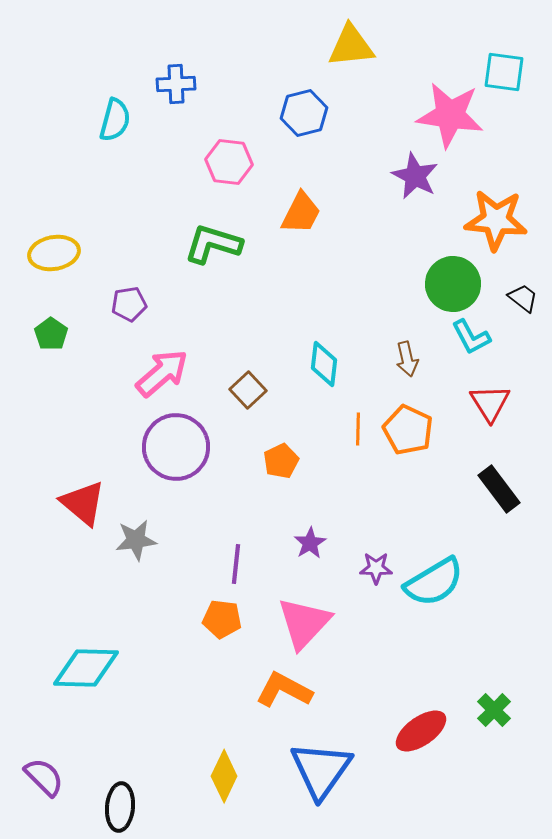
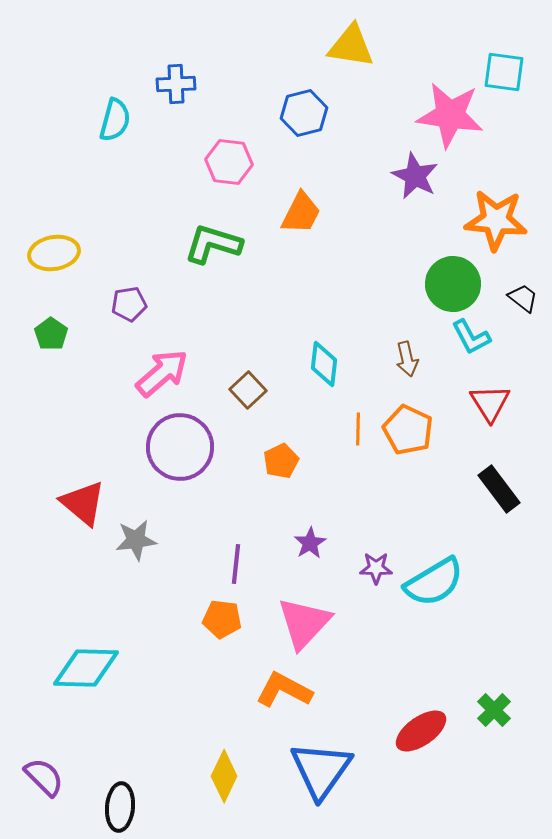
yellow triangle at (351, 46): rotated 15 degrees clockwise
purple circle at (176, 447): moved 4 px right
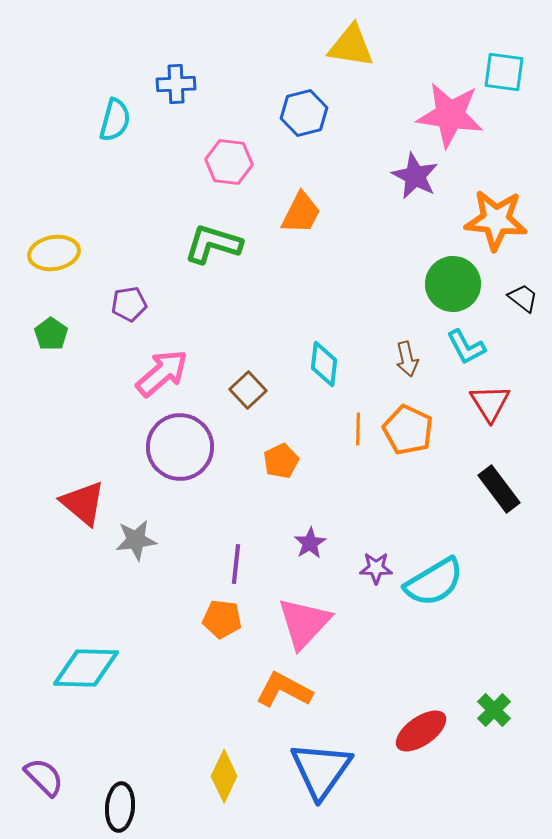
cyan L-shape at (471, 337): moved 5 px left, 10 px down
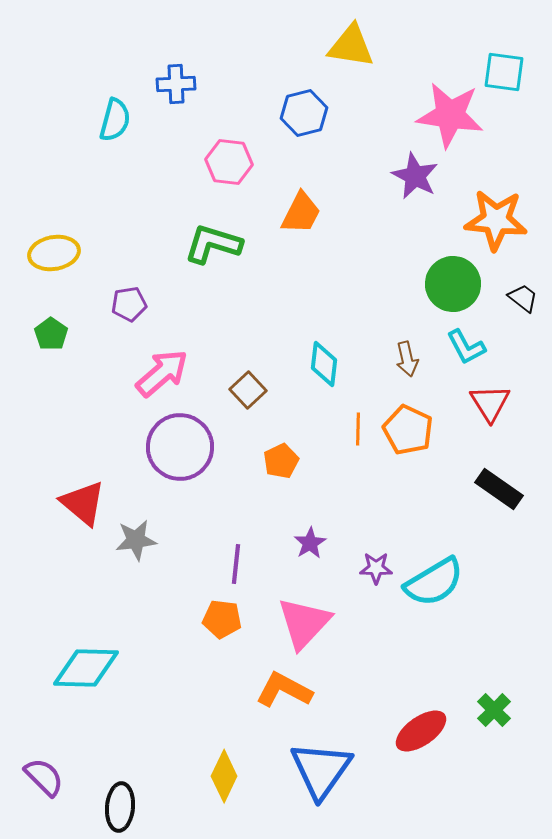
black rectangle at (499, 489): rotated 18 degrees counterclockwise
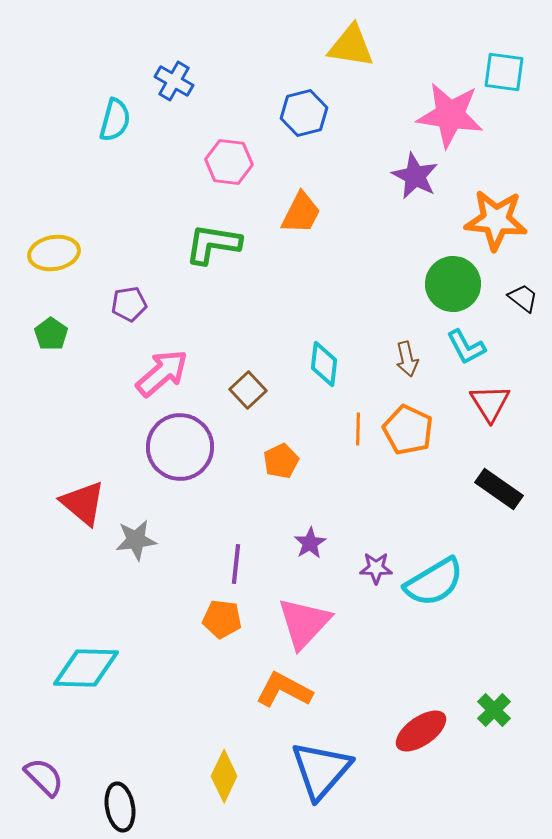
blue cross at (176, 84): moved 2 px left, 3 px up; rotated 33 degrees clockwise
green L-shape at (213, 244): rotated 8 degrees counterclockwise
blue triangle at (321, 770): rotated 6 degrees clockwise
black ellipse at (120, 807): rotated 15 degrees counterclockwise
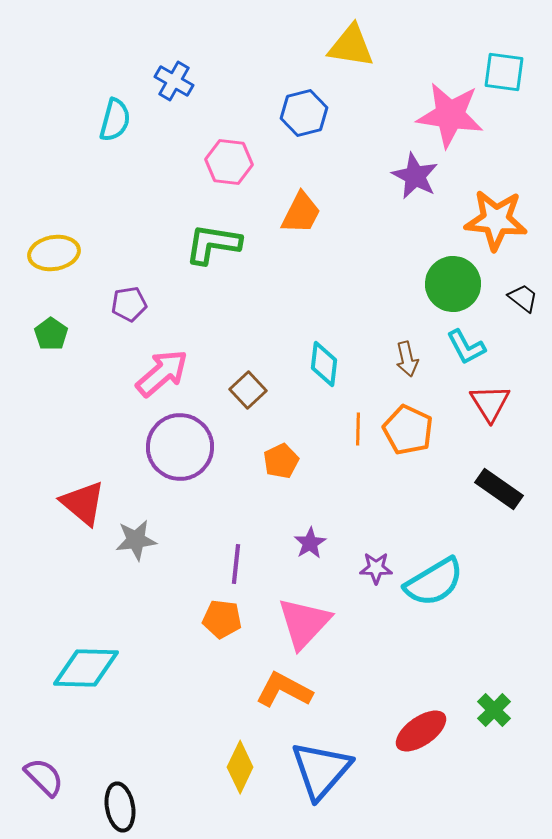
yellow diamond at (224, 776): moved 16 px right, 9 px up
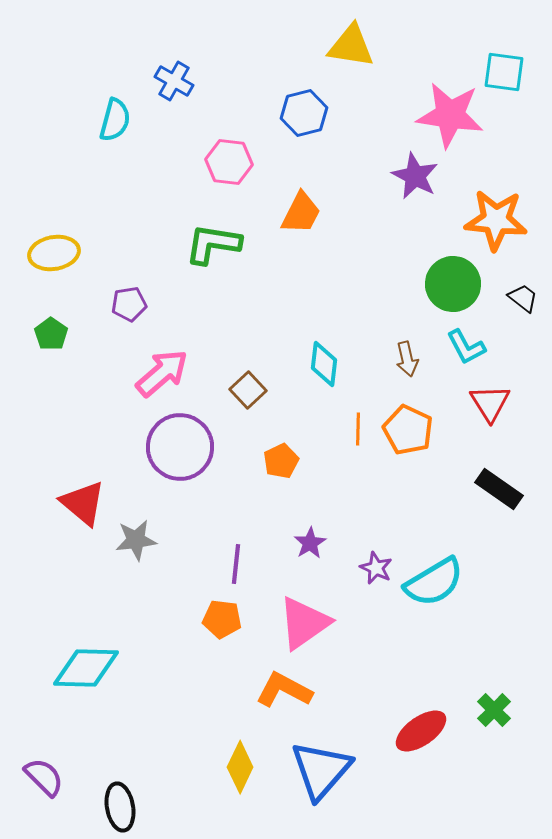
purple star at (376, 568): rotated 24 degrees clockwise
pink triangle at (304, 623): rotated 12 degrees clockwise
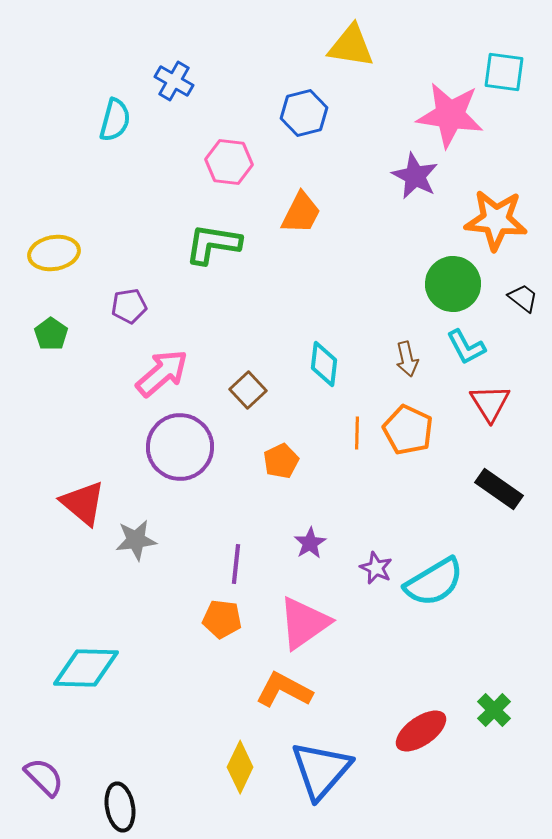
purple pentagon at (129, 304): moved 2 px down
orange line at (358, 429): moved 1 px left, 4 px down
